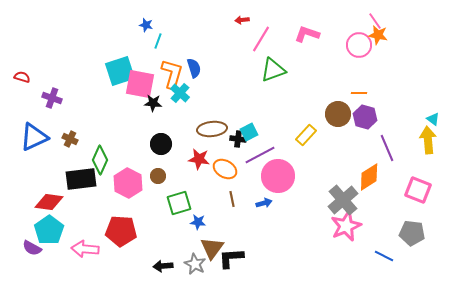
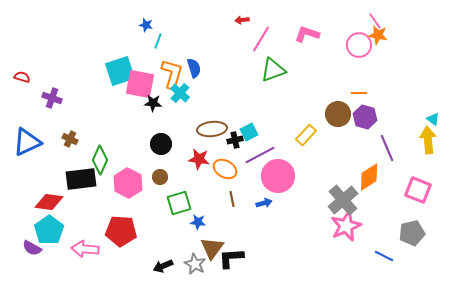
blue triangle at (34, 137): moved 7 px left, 5 px down
black cross at (238, 139): moved 3 px left, 1 px down; rotated 21 degrees counterclockwise
brown circle at (158, 176): moved 2 px right, 1 px down
gray pentagon at (412, 233): rotated 20 degrees counterclockwise
black arrow at (163, 266): rotated 18 degrees counterclockwise
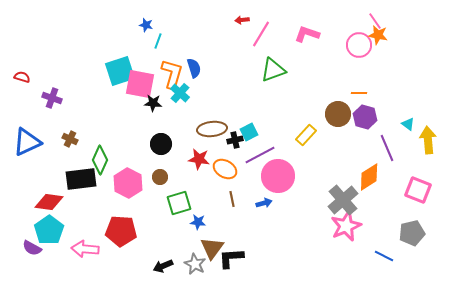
pink line at (261, 39): moved 5 px up
cyan triangle at (433, 119): moved 25 px left, 5 px down
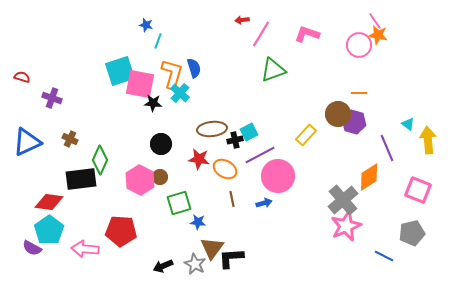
purple hexagon at (365, 117): moved 11 px left, 5 px down
pink hexagon at (128, 183): moved 12 px right, 3 px up
